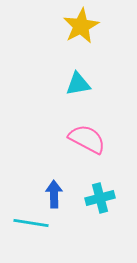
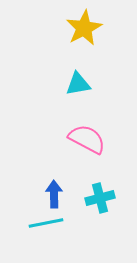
yellow star: moved 3 px right, 2 px down
cyan line: moved 15 px right; rotated 20 degrees counterclockwise
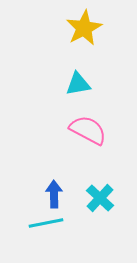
pink semicircle: moved 1 px right, 9 px up
cyan cross: rotated 32 degrees counterclockwise
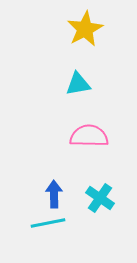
yellow star: moved 1 px right, 1 px down
pink semicircle: moved 1 px right, 6 px down; rotated 27 degrees counterclockwise
cyan cross: rotated 8 degrees counterclockwise
cyan line: moved 2 px right
